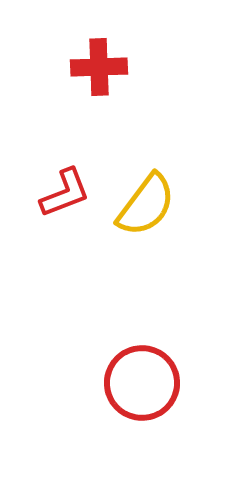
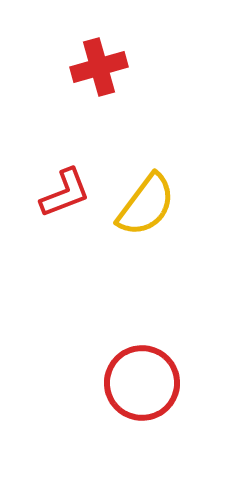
red cross: rotated 14 degrees counterclockwise
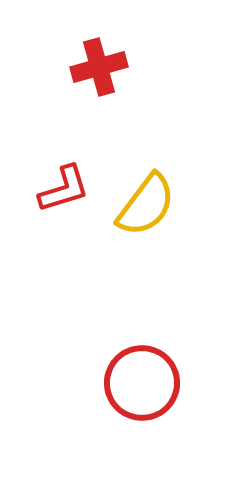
red L-shape: moved 1 px left, 4 px up; rotated 4 degrees clockwise
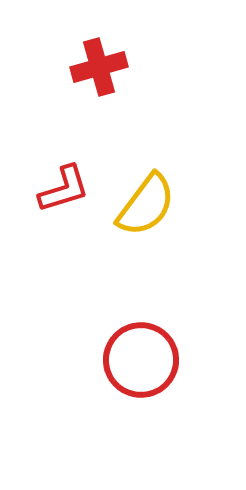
red circle: moved 1 px left, 23 px up
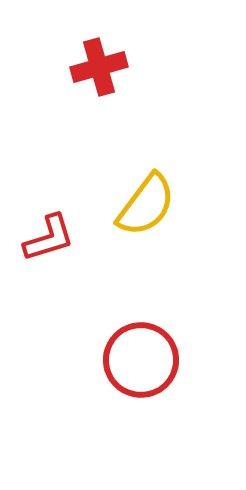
red L-shape: moved 15 px left, 49 px down
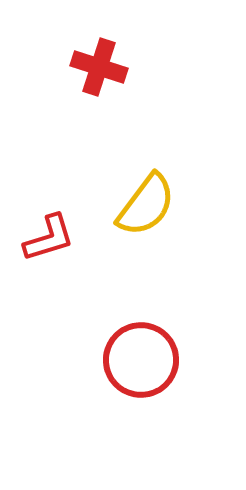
red cross: rotated 34 degrees clockwise
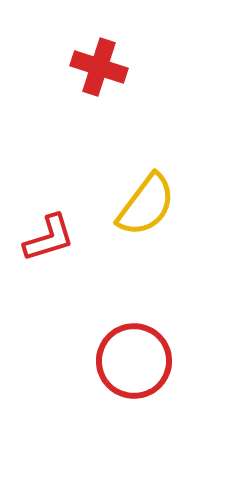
red circle: moved 7 px left, 1 px down
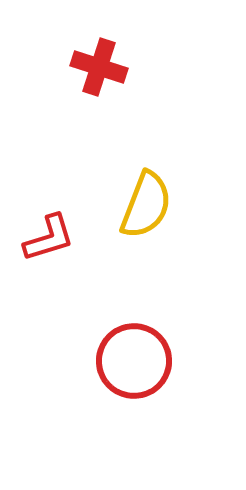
yellow semicircle: rotated 16 degrees counterclockwise
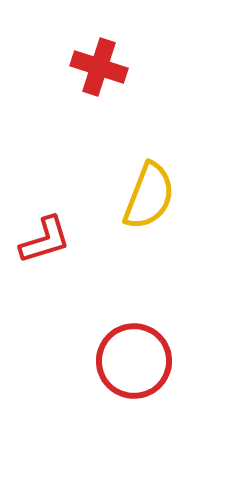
yellow semicircle: moved 3 px right, 9 px up
red L-shape: moved 4 px left, 2 px down
